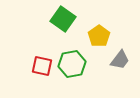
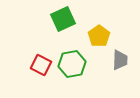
green square: rotated 30 degrees clockwise
gray trapezoid: rotated 35 degrees counterclockwise
red square: moved 1 px left, 1 px up; rotated 15 degrees clockwise
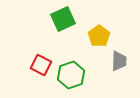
gray trapezoid: moved 1 px left, 1 px down
green hexagon: moved 1 px left, 11 px down; rotated 8 degrees counterclockwise
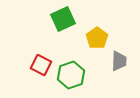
yellow pentagon: moved 2 px left, 2 px down
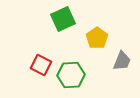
gray trapezoid: moved 3 px right; rotated 20 degrees clockwise
green hexagon: rotated 16 degrees clockwise
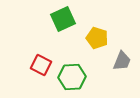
yellow pentagon: rotated 20 degrees counterclockwise
green hexagon: moved 1 px right, 2 px down
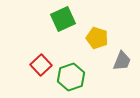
red square: rotated 20 degrees clockwise
green hexagon: moved 1 px left; rotated 16 degrees counterclockwise
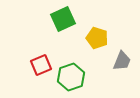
red square: rotated 20 degrees clockwise
